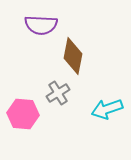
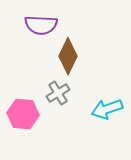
brown diamond: moved 5 px left; rotated 15 degrees clockwise
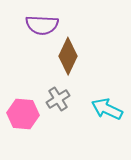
purple semicircle: moved 1 px right
gray cross: moved 6 px down
cyan arrow: rotated 44 degrees clockwise
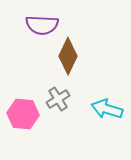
cyan arrow: rotated 8 degrees counterclockwise
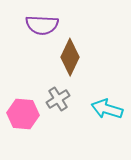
brown diamond: moved 2 px right, 1 px down
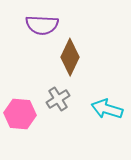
pink hexagon: moved 3 px left
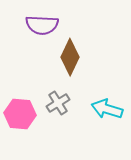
gray cross: moved 4 px down
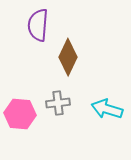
purple semicircle: moved 4 px left; rotated 92 degrees clockwise
brown diamond: moved 2 px left
gray cross: rotated 25 degrees clockwise
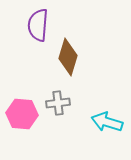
brown diamond: rotated 9 degrees counterclockwise
cyan arrow: moved 13 px down
pink hexagon: moved 2 px right
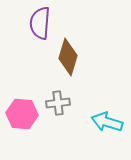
purple semicircle: moved 2 px right, 2 px up
